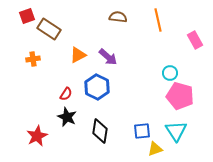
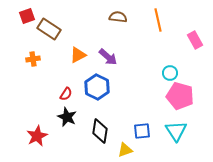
yellow triangle: moved 30 px left, 1 px down
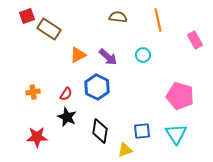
orange cross: moved 33 px down
cyan circle: moved 27 px left, 18 px up
cyan triangle: moved 3 px down
red star: moved 1 px down; rotated 25 degrees clockwise
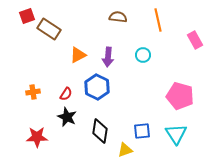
purple arrow: rotated 54 degrees clockwise
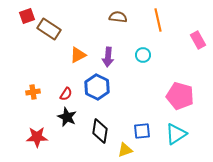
pink rectangle: moved 3 px right
cyan triangle: rotated 30 degrees clockwise
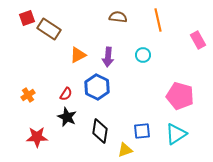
red square: moved 2 px down
orange cross: moved 5 px left, 3 px down; rotated 24 degrees counterclockwise
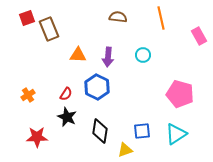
orange line: moved 3 px right, 2 px up
brown rectangle: rotated 35 degrees clockwise
pink rectangle: moved 1 px right, 4 px up
orange triangle: rotated 30 degrees clockwise
pink pentagon: moved 2 px up
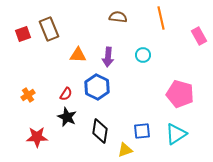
red square: moved 4 px left, 16 px down
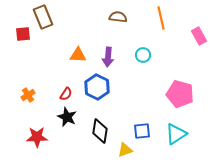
brown rectangle: moved 6 px left, 12 px up
red square: rotated 14 degrees clockwise
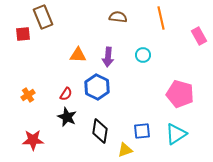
red star: moved 4 px left, 3 px down
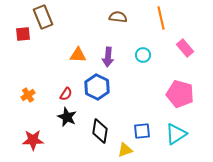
pink rectangle: moved 14 px left, 12 px down; rotated 12 degrees counterclockwise
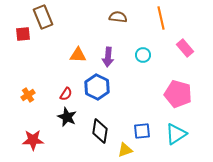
pink pentagon: moved 2 px left
